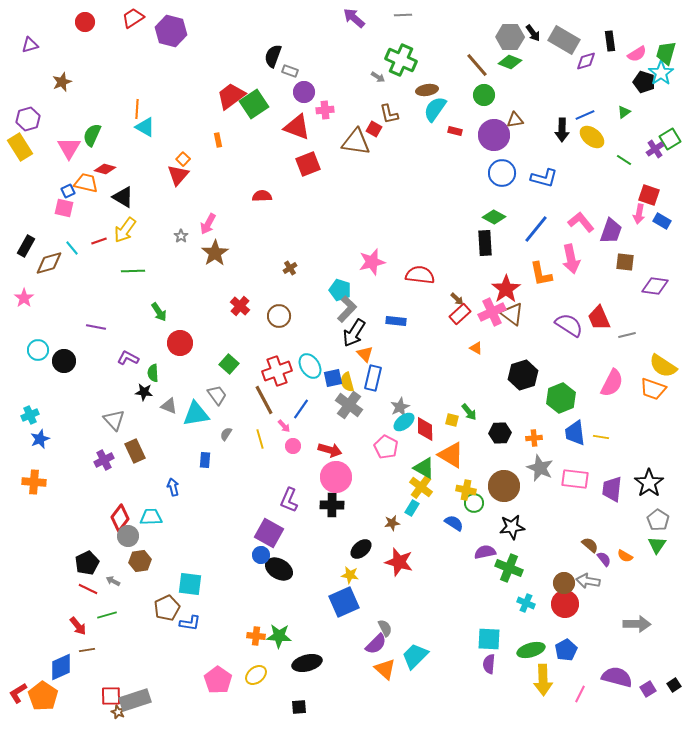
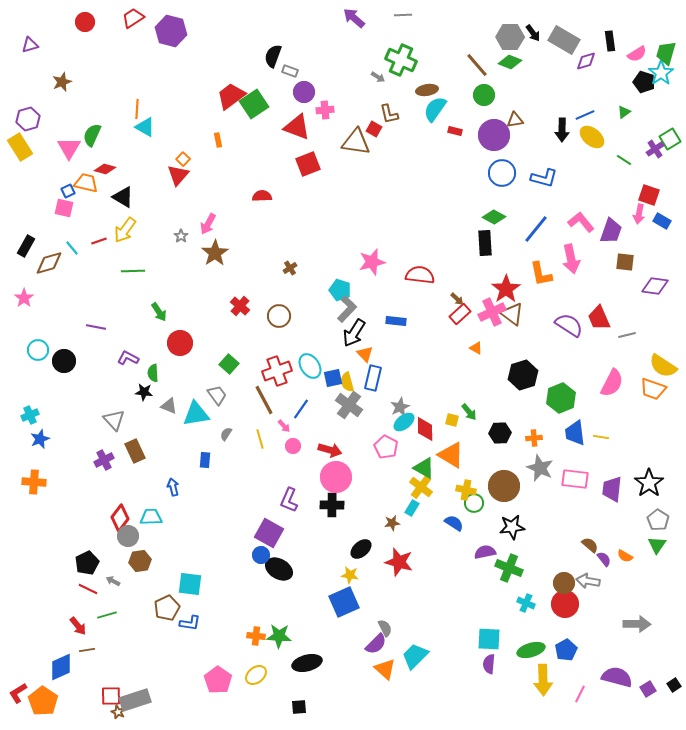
orange pentagon at (43, 696): moved 5 px down
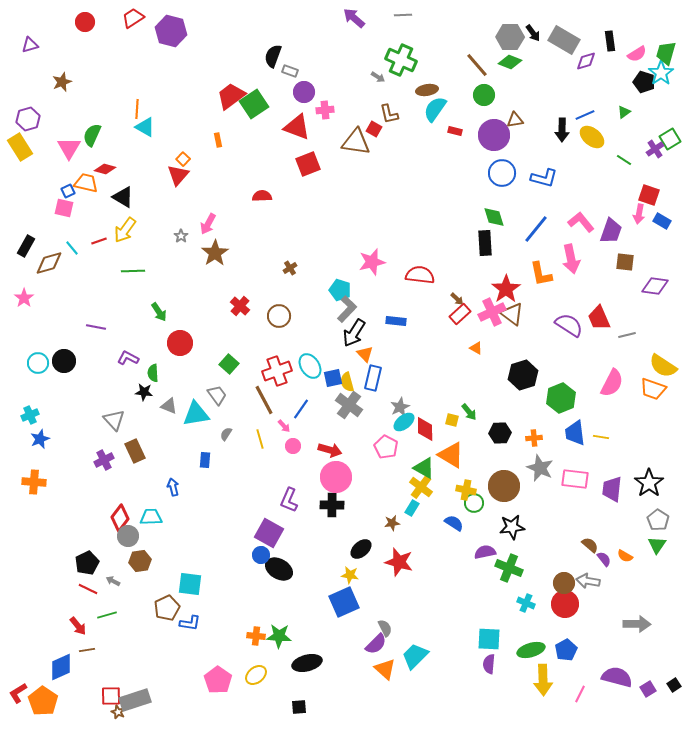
green diamond at (494, 217): rotated 45 degrees clockwise
cyan circle at (38, 350): moved 13 px down
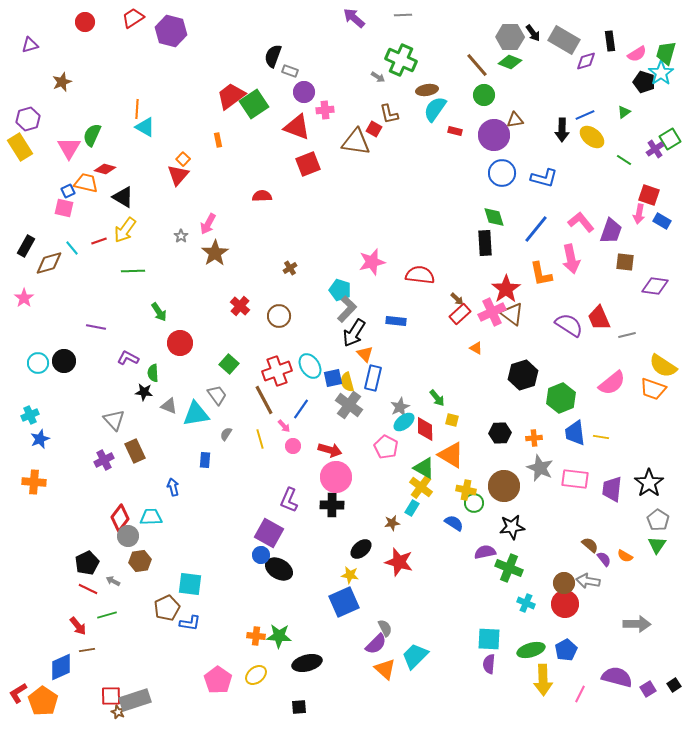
pink semicircle at (612, 383): rotated 24 degrees clockwise
green arrow at (469, 412): moved 32 px left, 14 px up
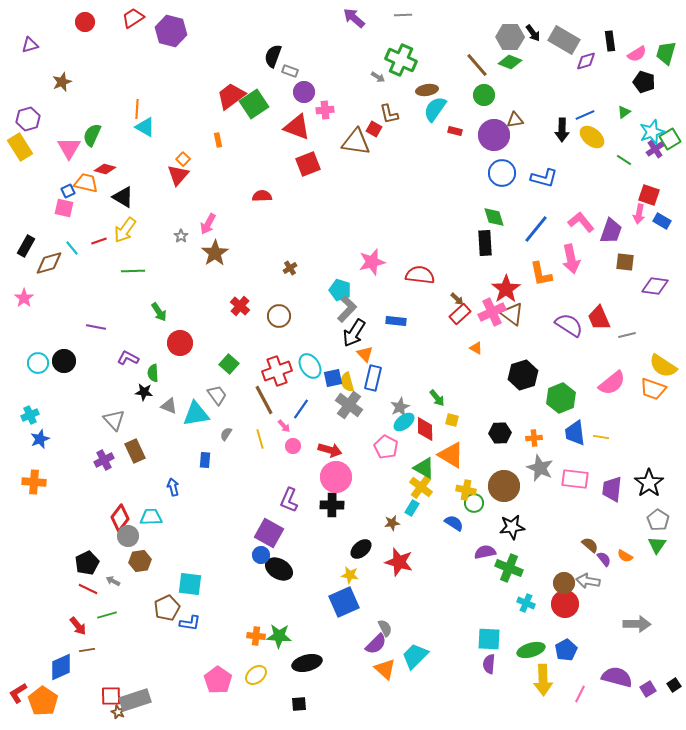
cyan star at (661, 73): moved 9 px left, 59 px down; rotated 15 degrees clockwise
black square at (299, 707): moved 3 px up
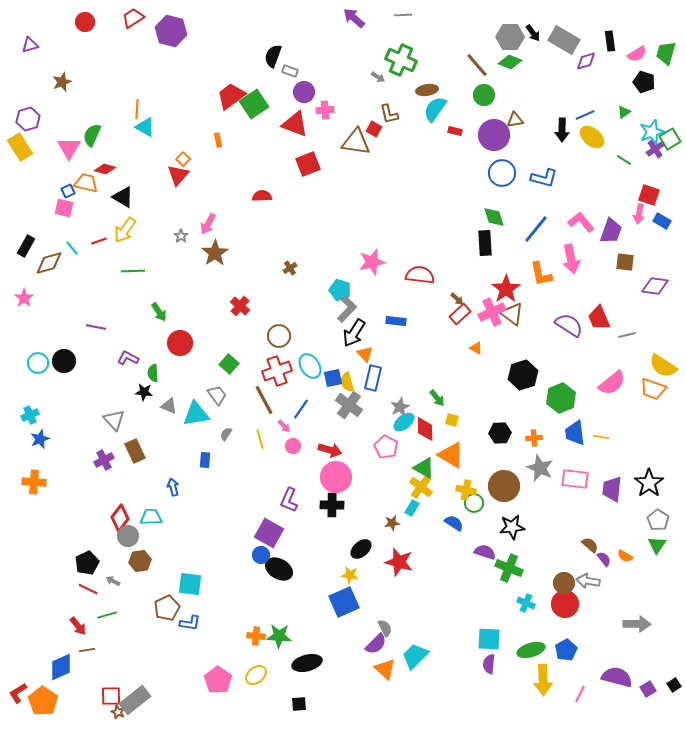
red triangle at (297, 127): moved 2 px left, 3 px up
brown circle at (279, 316): moved 20 px down
purple semicircle at (485, 552): rotated 30 degrees clockwise
gray rectangle at (135, 700): rotated 20 degrees counterclockwise
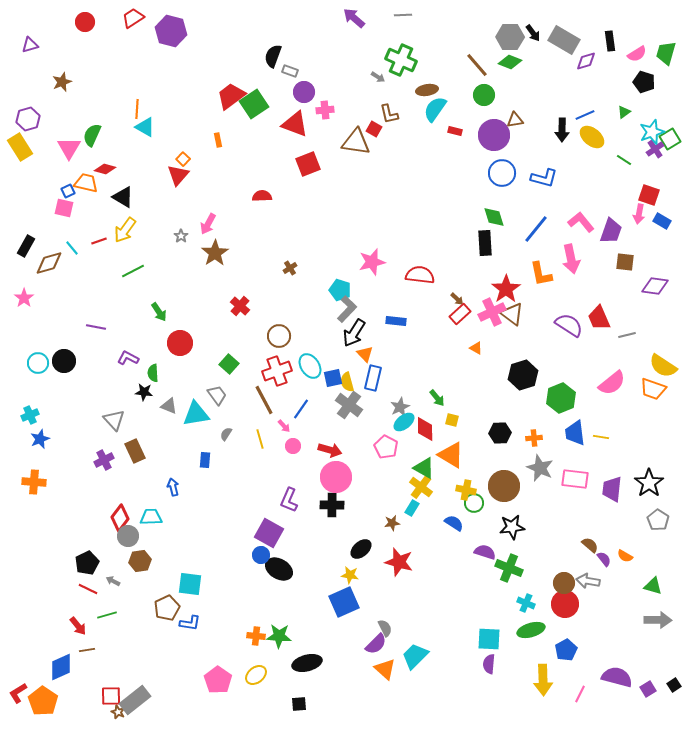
green line at (133, 271): rotated 25 degrees counterclockwise
green triangle at (657, 545): moved 4 px left, 41 px down; rotated 48 degrees counterclockwise
gray arrow at (637, 624): moved 21 px right, 4 px up
green ellipse at (531, 650): moved 20 px up
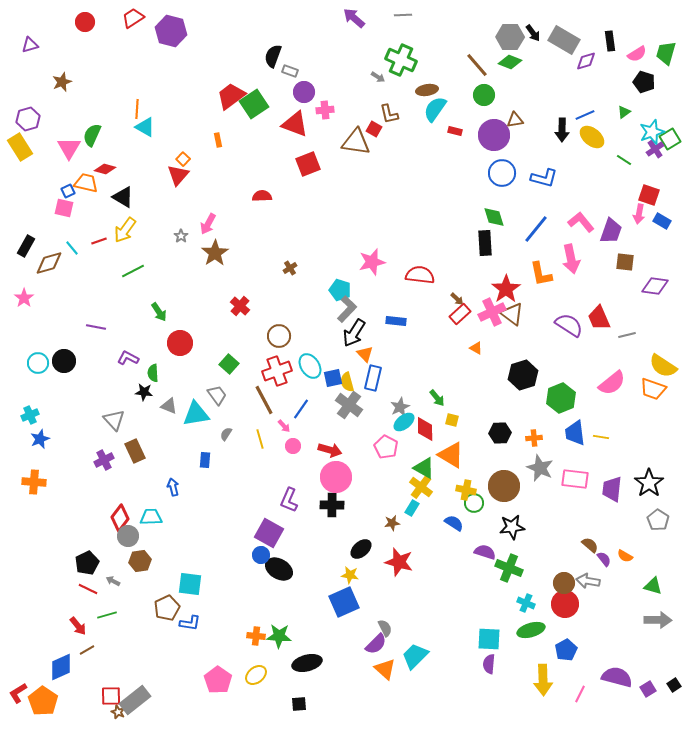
brown line at (87, 650): rotated 21 degrees counterclockwise
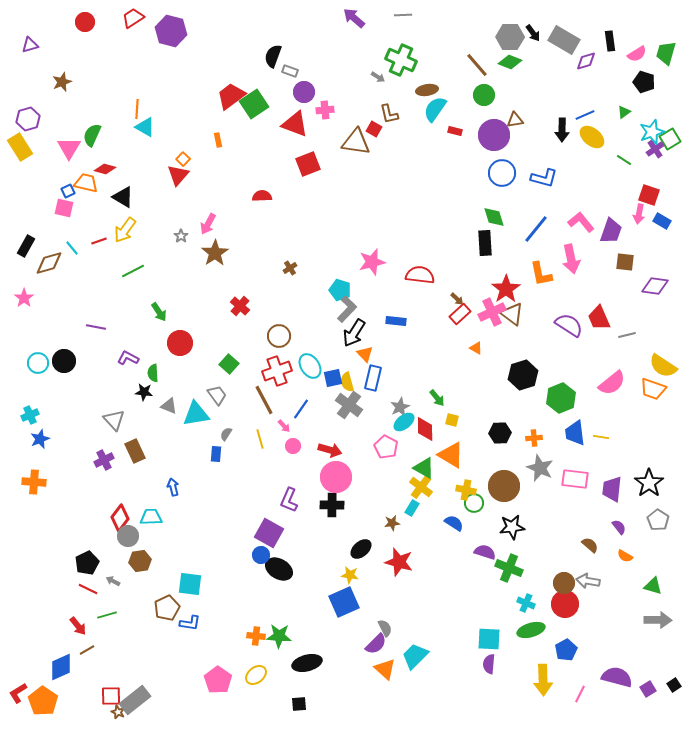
blue rectangle at (205, 460): moved 11 px right, 6 px up
purple semicircle at (604, 559): moved 15 px right, 32 px up
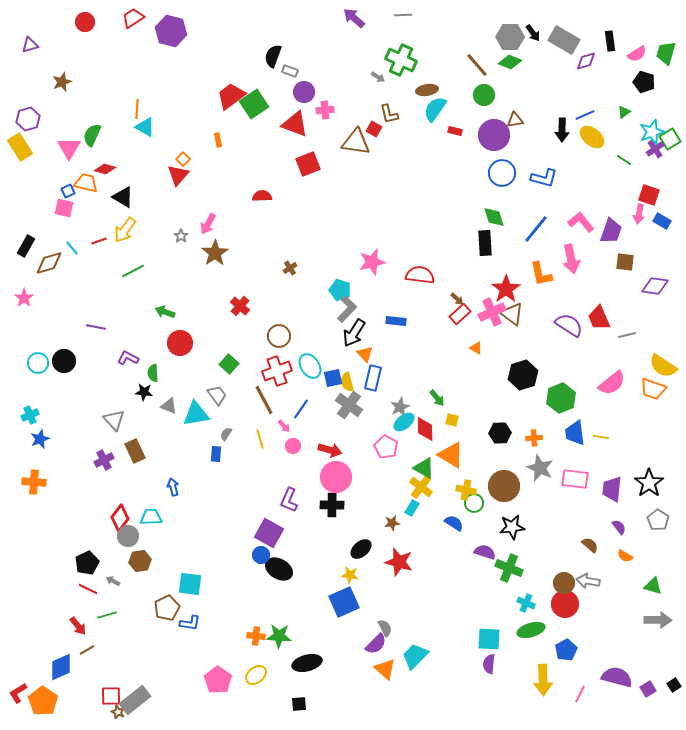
green arrow at (159, 312): moved 6 px right; rotated 144 degrees clockwise
